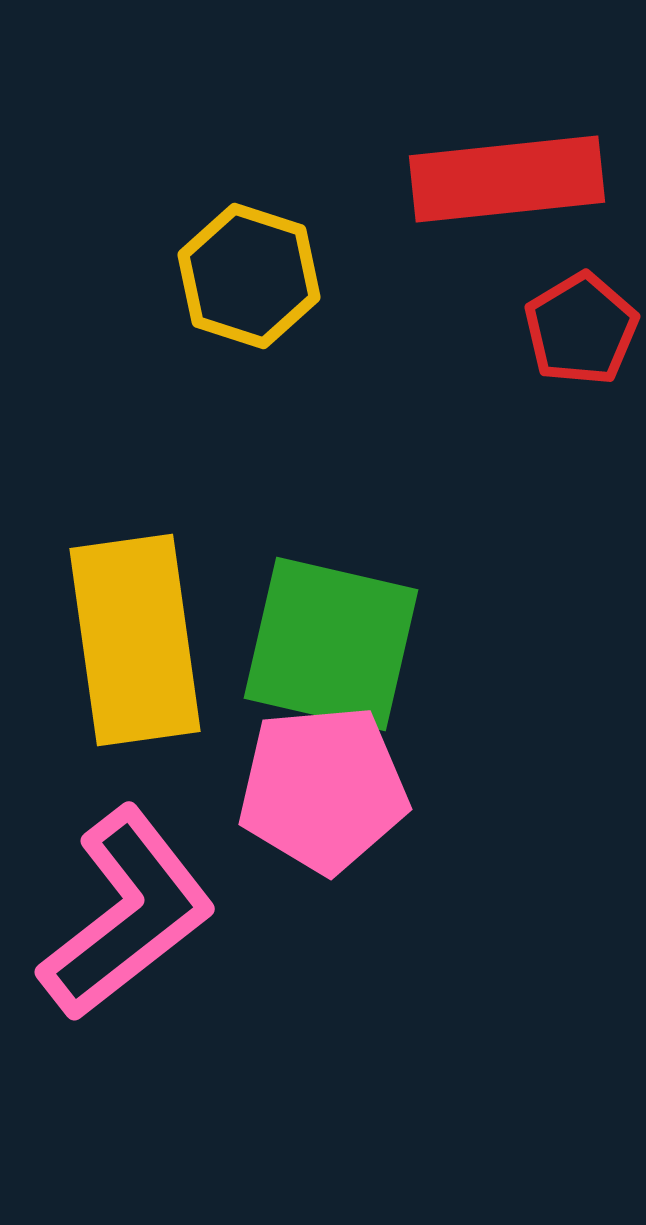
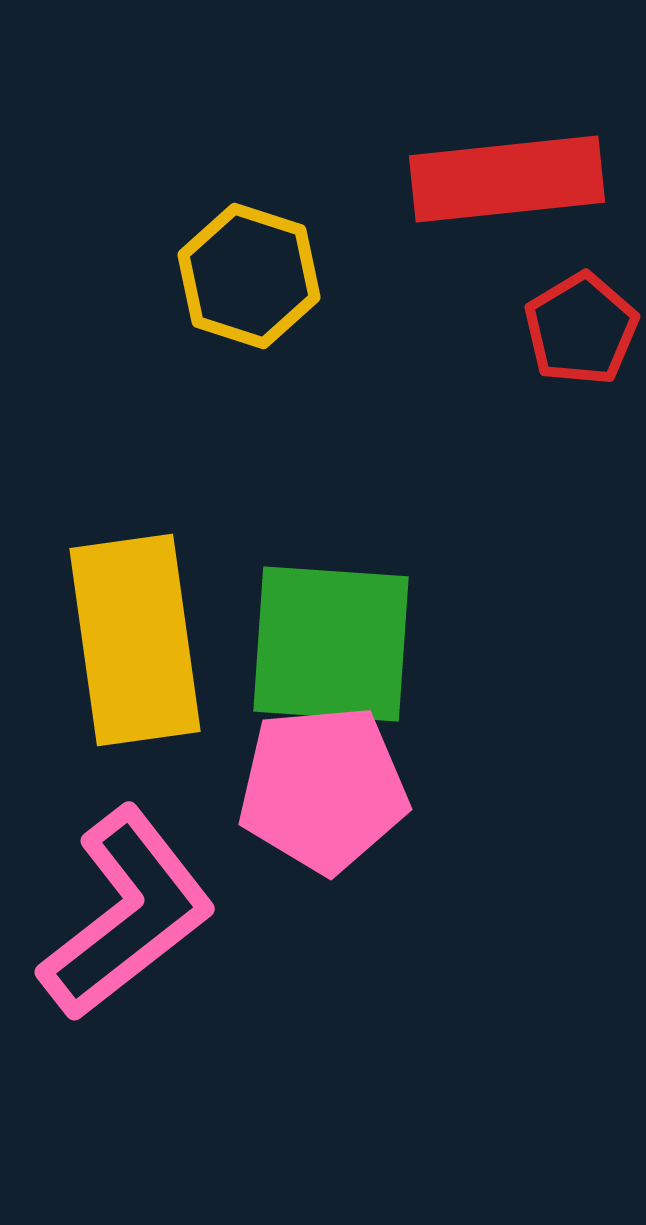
green square: rotated 9 degrees counterclockwise
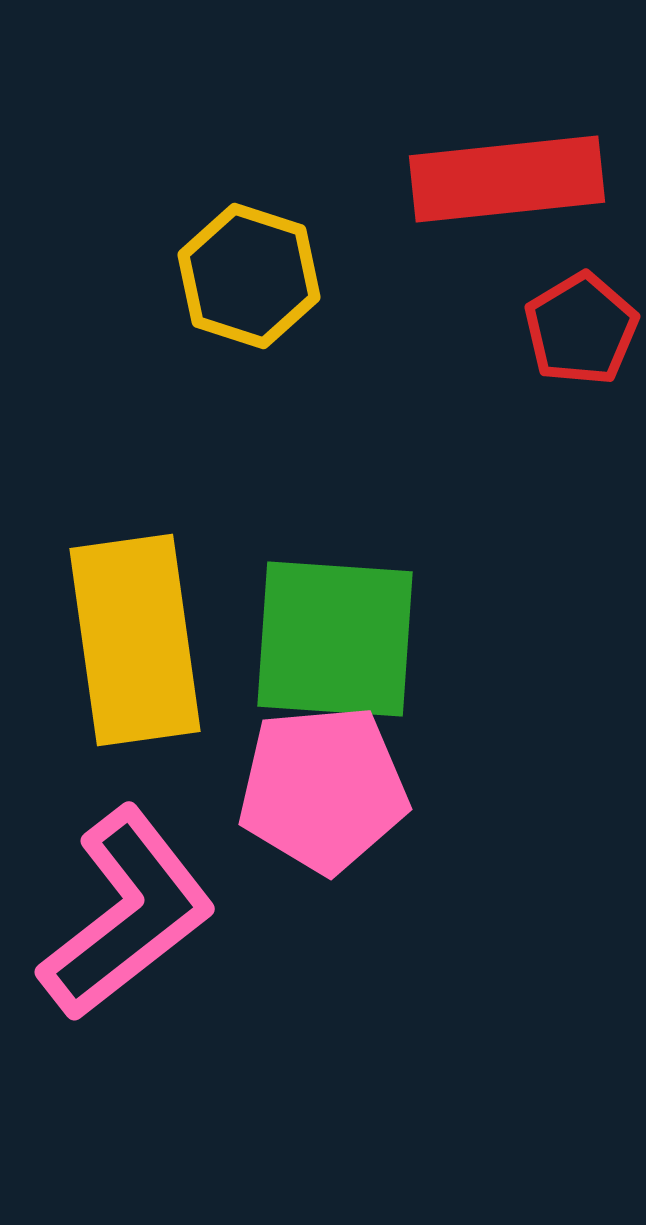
green square: moved 4 px right, 5 px up
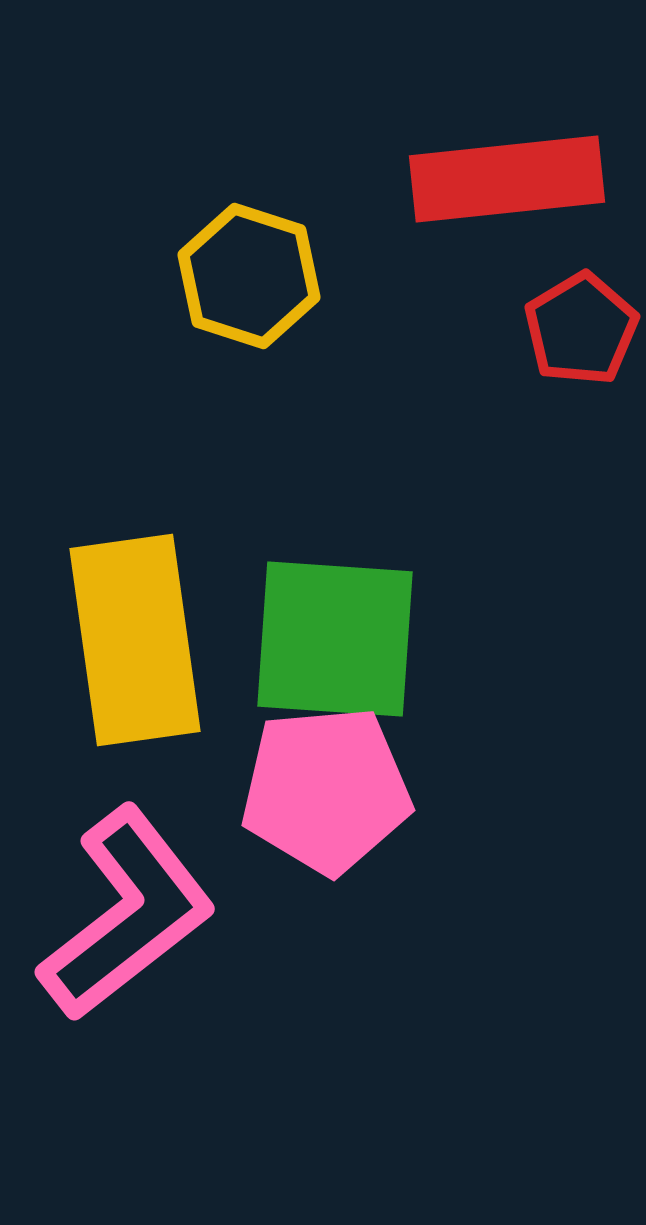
pink pentagon: moved 3 px right, 1 px down
